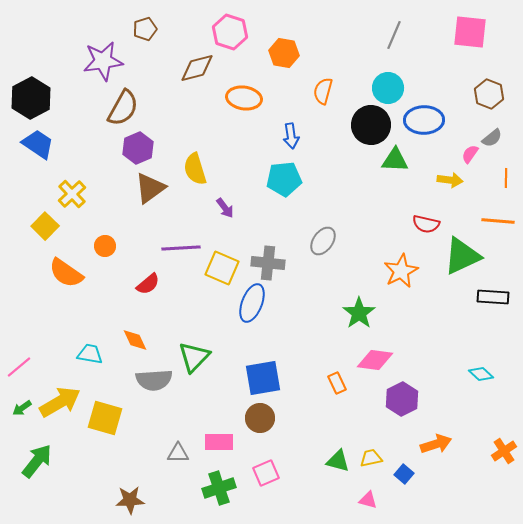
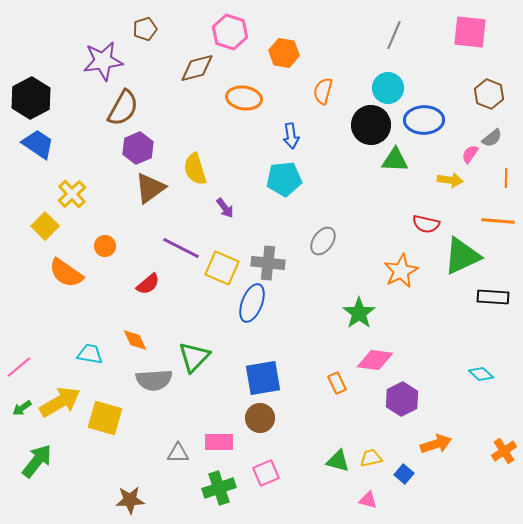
purple line at (181, 248): rotated 30 degrees clockwise
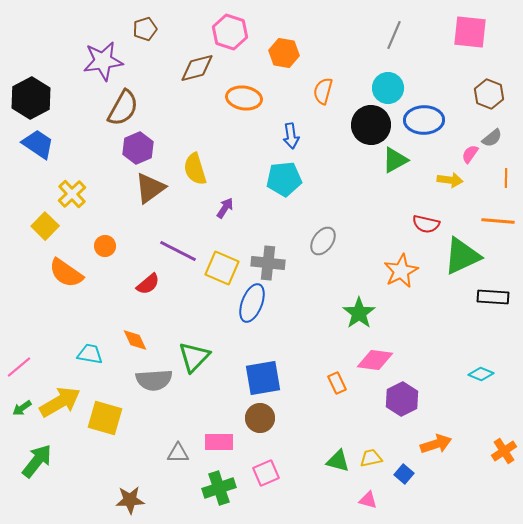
green triangle at (395, 160): rotated 32 degrees counterclockwise
purple arrow at (225, 208): rotated 110 degrees counterclockwise
purple line at (181, 248): moved 3 px left, 3 px down
cyan diamond at (481, 374): rotated 20 degrees counterclockwise
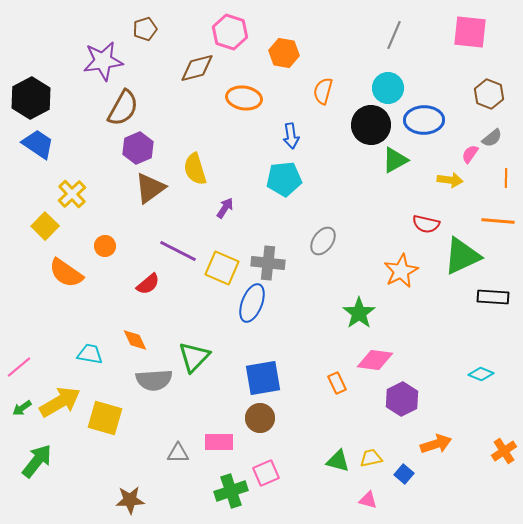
green cross at (219, 488): moved 12 px right, 3 px down
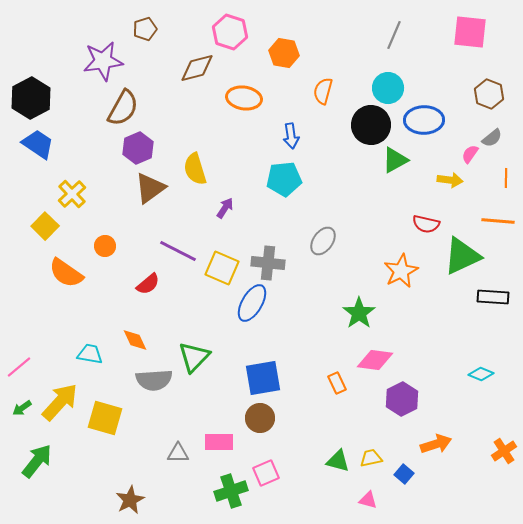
blue ellipse at (252, 303): rotated 9 degrees clockwise
yellow arrow at (60, 402): rotated 18 degrees counterclockwise
brown star at (130, 500): rotated 24 degrees counterclockwise
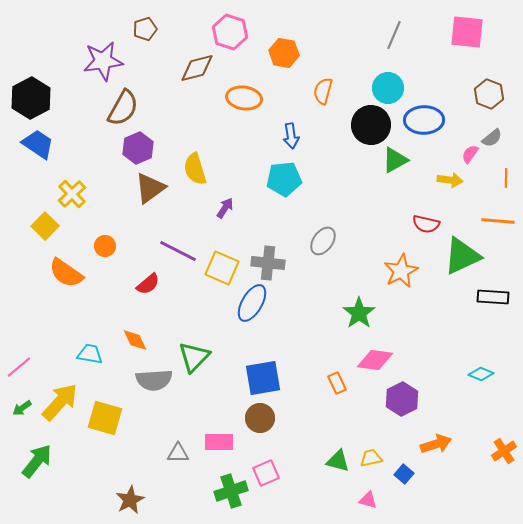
pink square at (470, 32): moved 3 px left
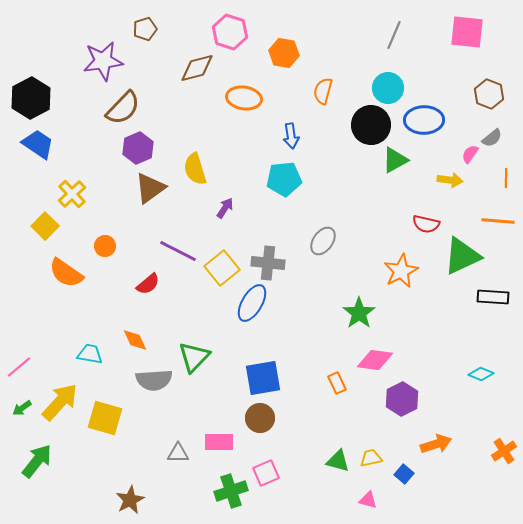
brown semicircle at (123, 108): rotated 15 degrees clockwise
yellow square at (222, 268): rotated 28 degrees clockwise
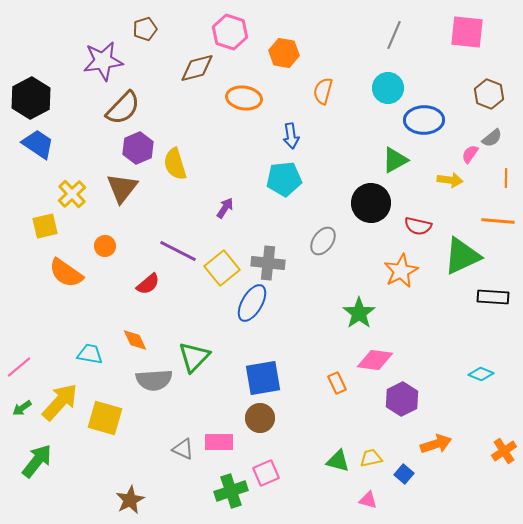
black circle at (371, 125): moved 78 px down
yellow semicircle at (195, 169): moved 20 px left, 5 px up
brown triangle at (150, 188): moved 28 px left; rotated 16 degrees counterclockwise
red semicircle at (426, 224): moved 8 px left, 2 px down
yellow square at (45, 226): rotated 32 degrees clockwise
gray triangle at (178, 453): moved 5 px right, 4 px up; rotated 25 degrees clockwise
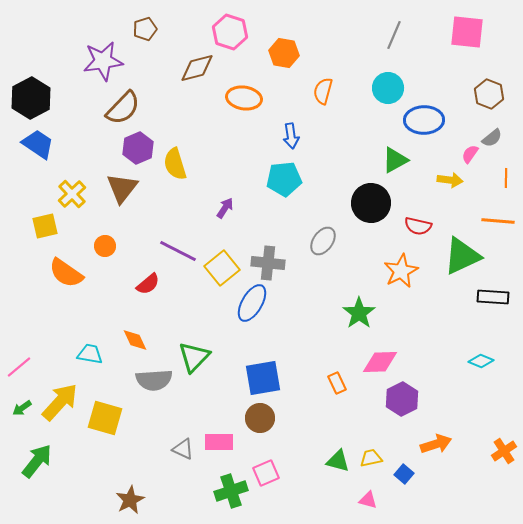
pink diamond at (375, 360): moved 5 px right, 2 px down; rotated 9 degrees counterclockwise
cyan diamond at (481, 374): moved 13 px up
